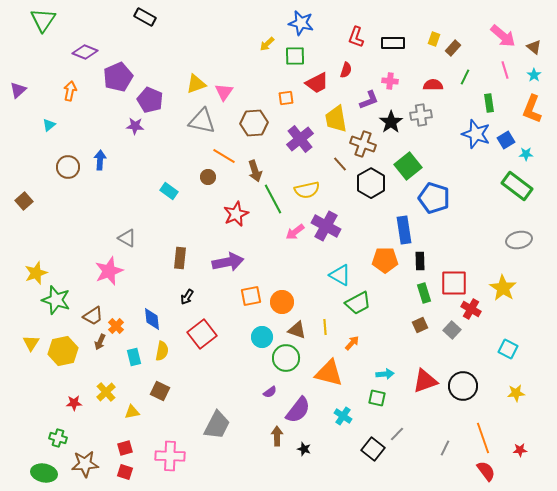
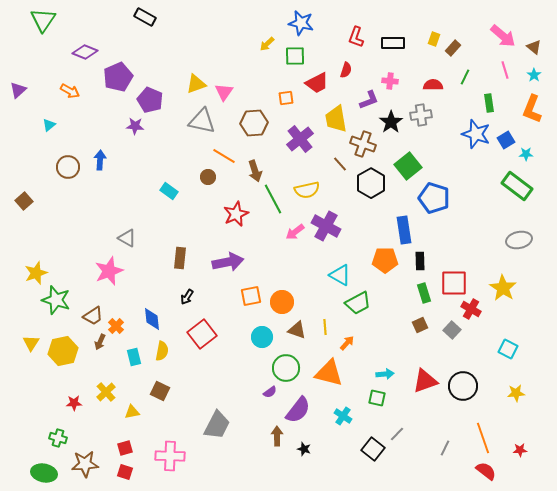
orange arrow at (70, 91): rotated 108 degrees clockwise
orange arrow at (352, 343): moved 5 px left
green circle at (286, 358): moved 10 px down
red semicircle at (486, 471): rotated 15 degrees counterclockwise
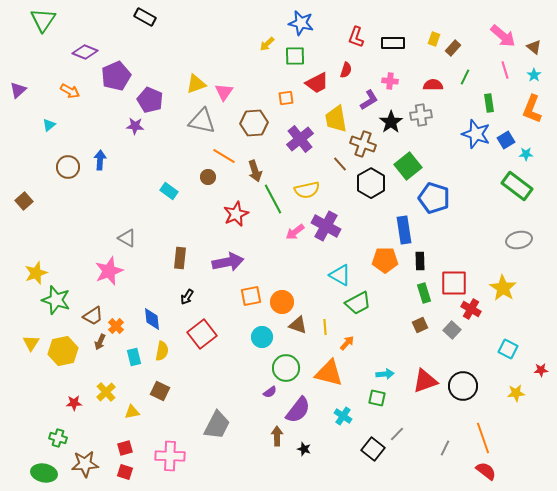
purple pentagon at (118, 77): moved 2 px left, 1 px up
purple L-shape at (369, 100): rotated 10 degrees counterclockwise
brown triangle at (297, 330): moved 1 px right, 5 px up
red star at (520, 450): moved 21 px right, 80 px up
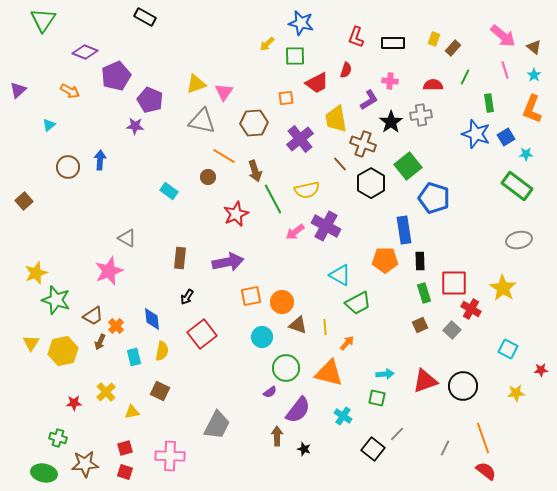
blue square at (506, 140): moved 3 px up
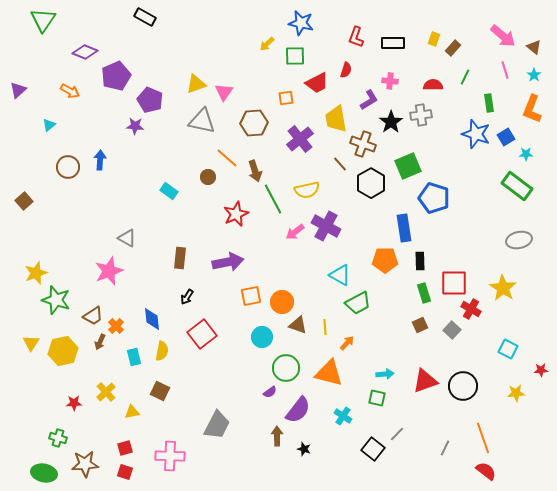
orange line at (224, 156): moved 3 px right, 2 px down; rotated 10 degrees clockwise
green square at (408, 166): rotated 16 degrees clockwise
blue rectangle at (404, 230): moved 2 px up
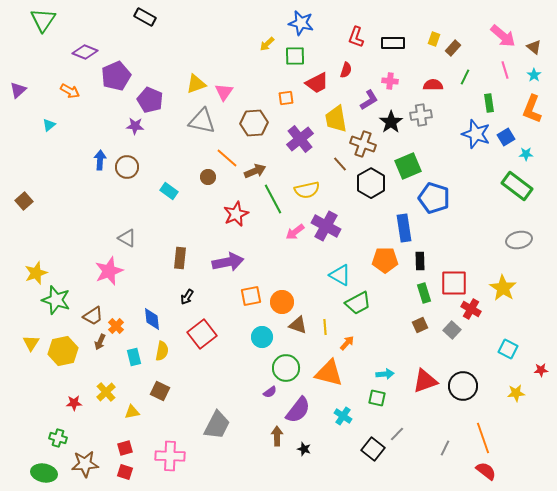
brown circle at (68, 167): moved 59 px right
brown arrow at (255, 171): rotated 95 degrees counterclockwise
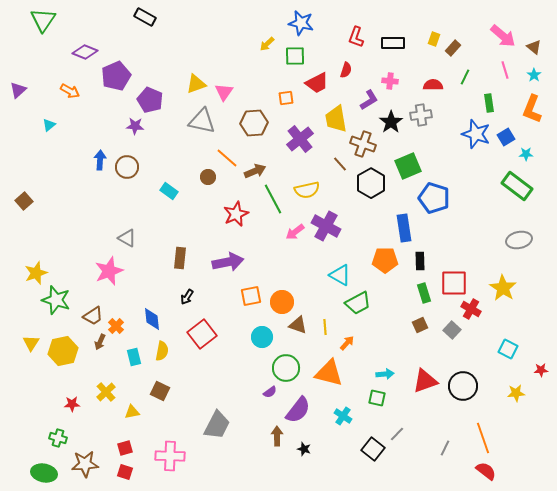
red star at (74, 403): moved 2 px left, 1 px down
